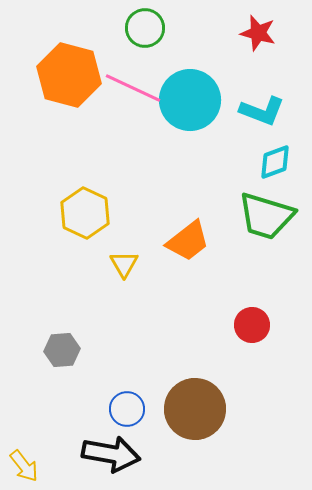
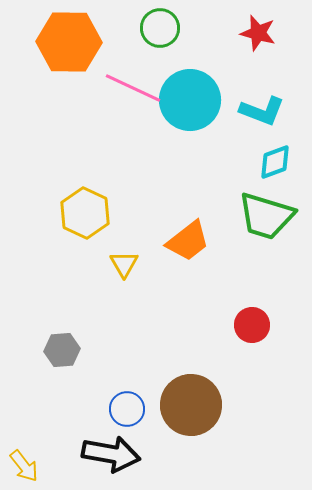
green circle: moved 15 px right
orange hexagon: moved 33 px up; rotated 14 degrees counterclockwise
brown circle: moved 4 px left, 4 px up
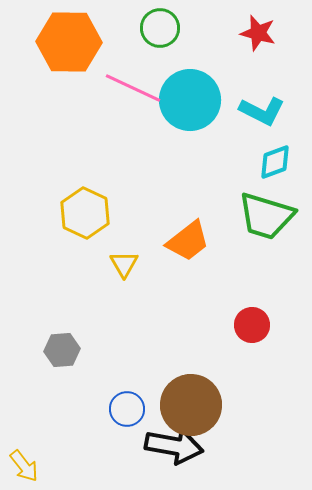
cyan L-shape: rotated 6 degrees clockwise
black arrow: moved 63 px right, 8 px up
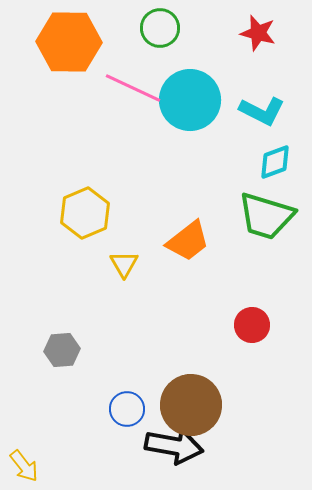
yellow hexagon: rotated 12 degrees clockwise
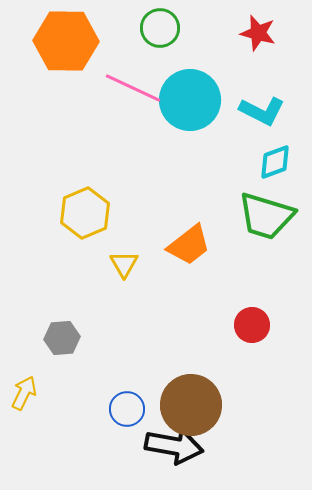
orange hexagon: moved 3 px left, 1 px up
orange trapezoid: moved 1 px right, 4 px down
gray hexagon: moved 12 px up
yellow arrow: moved 73 px up; rotated 116 degrees counterclockwise
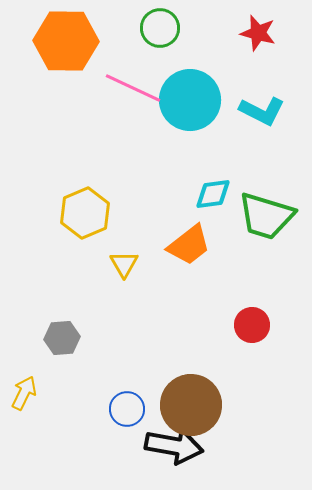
cyan diamond: moved 62 px left, 32 px down; rotated 12 degrees clockwise
